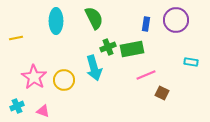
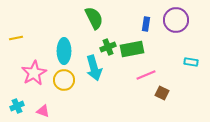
cyan ellipse: moved 8 px right, 30 px down
pink star: moved 4 px up; rotated 10 degrees clockwise
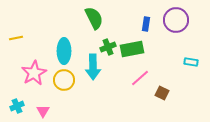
cyan arrow: moved 1 px left, 1 px up; rotated 15 degrees clockwise
pink line: moved 6 px left, 3 px down; rotated 18 degrees counterclockwise
pink triangle: rotated 40 degrees clockwise
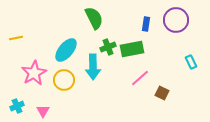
cyan ellipse: moved 2 px right, 1 px up; rotated 40 degrees clockwise
cyan rectangle: rotated 56 degrees clockwise
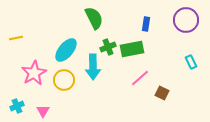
purple circle: moved 10 px right
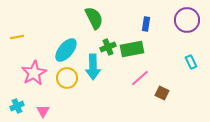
purple circle: moved 1 px right
yellow line: moved 1 px right, 1 px up
yellow circle: moved 3 px right, 2 px up
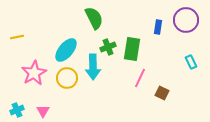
purple circle: moved 1 px left
blue rectangle: moved 12 px right, 3 px down
green rectangle: rotated 70 degrees counterclockwise
pink line: rotated 24 degrees counterclockwise
cyan cross: moved 4 px down
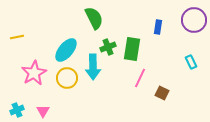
purple circle: moved 8 px right
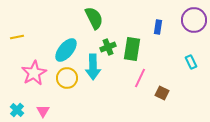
cyan cross: rotated 24 degrees counterclockwise
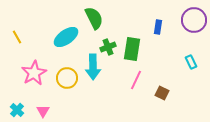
yellow line: rotated 72 degrees clockwise
cyan ellipse: moved 13 px up; rotated 15 degrees clockwise
pink line: moved 4 px left, 2 px down
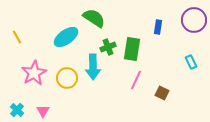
green semicircle: rotated 30 degrees counterclockwise
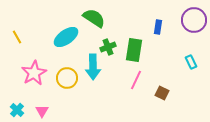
green rectangle: moved 2 px right, 1 px down
pink triangle: moved 1 px left
